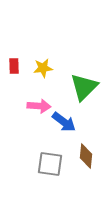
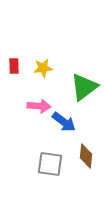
green triangle: rotated 8 degrees clockwise
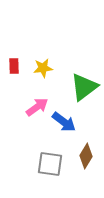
pink arrow: moved 2 px left, 1 px down; rotated 40 degrees counterclockwise
brown diamond: rotated 25 degrees clockwise
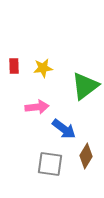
green triangle: moved 1 px right, 1 px up
pink arrow: rotated 30 degrees clockwise
blue arrow: moved 7 px down
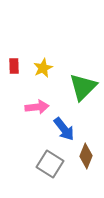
yellow star: rotated 18 degrees counterclockwise
green triangle: moved 2 px left, 1 px down; rotated 8 degrees counterclockwise
blue arrow: rotated 15 degrees clockwise
brown diamond: rotated 10 degrees counterclockwise
gray square: rotated 24 degrees clockwise
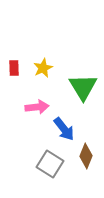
red rectangle: moved 2 px down
green triangle: rotated 16 degrees counterclockwise
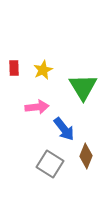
yellow star: moved 2 px down
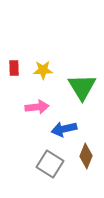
yellow star: rotated 24 degrees clockwise
green triangle: moved 1 px left
blue arrow: rotated 115 degrees clockwise
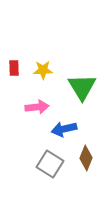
brown diamond: moved 2 px down
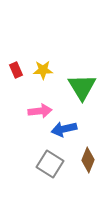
red rectangle: moved 2 px right, 2 px down; rotated 21 degrees counterclockwise
pink arrow: moved 3 px right, 4 px down
brown diamond: moved 2 px right, 2 px down
